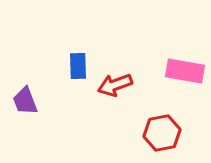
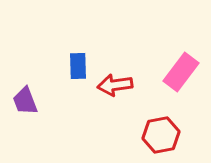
pink rectangle: moved 4 px left, 1 px down; rotated 63 degrees counterclockwise
red arrow: rotated 12 degrees clockwise
red hexagon: moved 1 px left, 2 px down
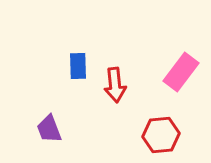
red arrow: rotated 88 degrees counterclockwise
purple trapezoid: moved 24 px right, 28 px down
red hexagon: rotated 6 degrees clockwise
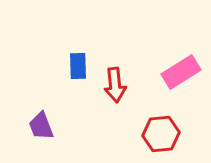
pink rectangle: rotated 21 degrees clockwise
purple trapezoid: moved 8 px left, 3 px up
red hexagon: moved 1 px up
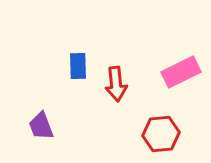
pink rectangle: rotated 6 degrees clockwise
red arrow: moved 1 px right, 1 px up
